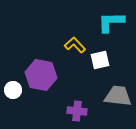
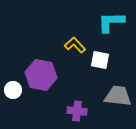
white square: rotated 24 degrees clockwise
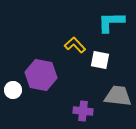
purple cross: moved 6 px right
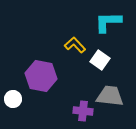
cyan L-shape: moved 3 px left
white square: rotated 24 degrees clockwise
purple hexagon: moved 1 px down
white circle: moved 9 px down
gray trapezoid: moved 8 px left
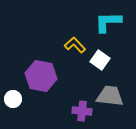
purple cross: moved 1 px left
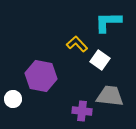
yellow L-shape: moved 2 px right, 1 px up
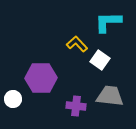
purple hexagon: moved 2 px down; rotated 12 degrees counterclockwise
purple cross: moved 6 px left, 5 px up
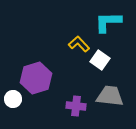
yellow L-shape: moved 2 px right
purple hexagon: moved 5 px left; rotated 16 degrees counterclockwise
